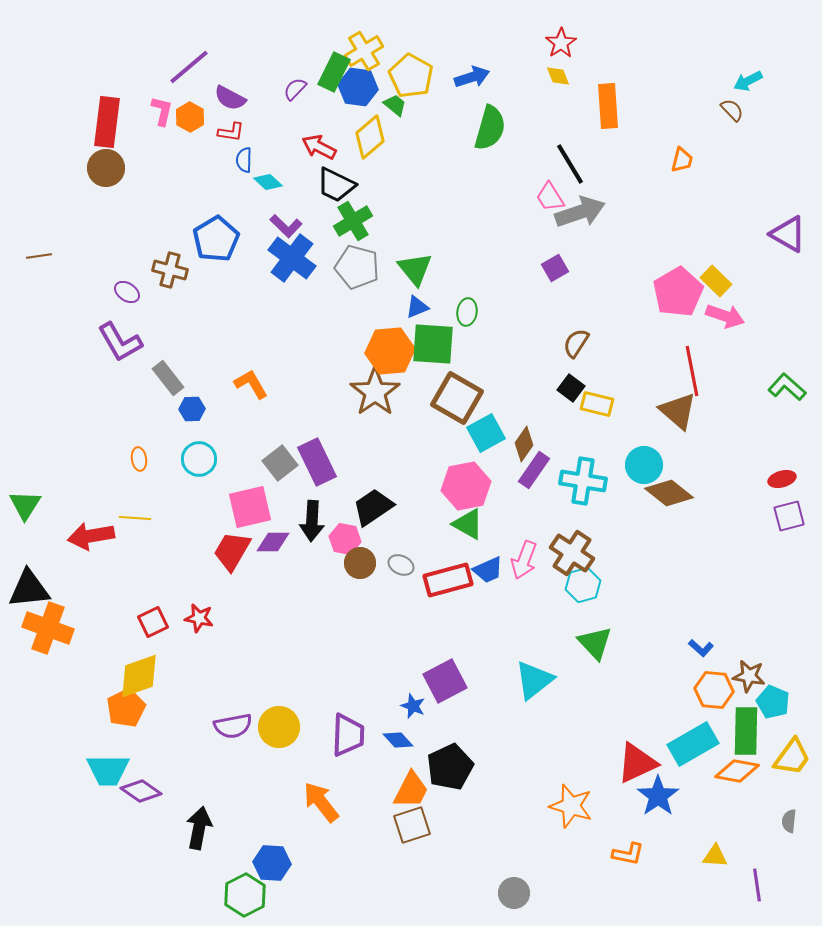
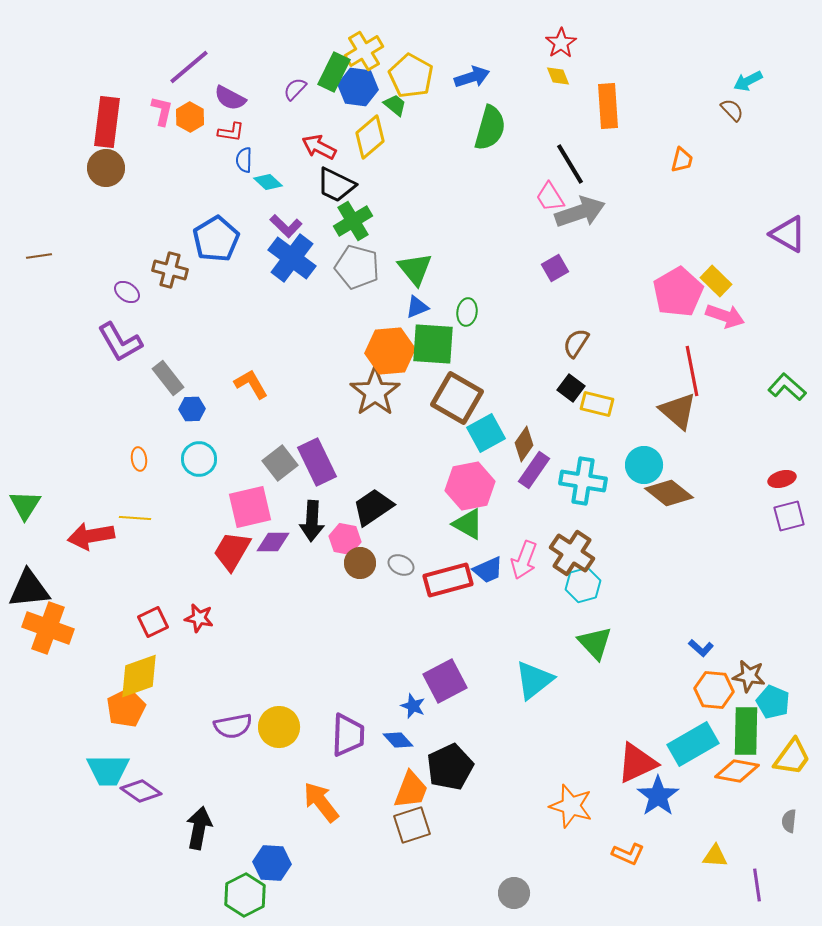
pink hexagon at (466, 486): moved 4 px right
orange trapezoid at (411, 790): rotated 6 degrees counterclockwise
orange L-shape at (628, 854): rotated 12 degrees clockwise
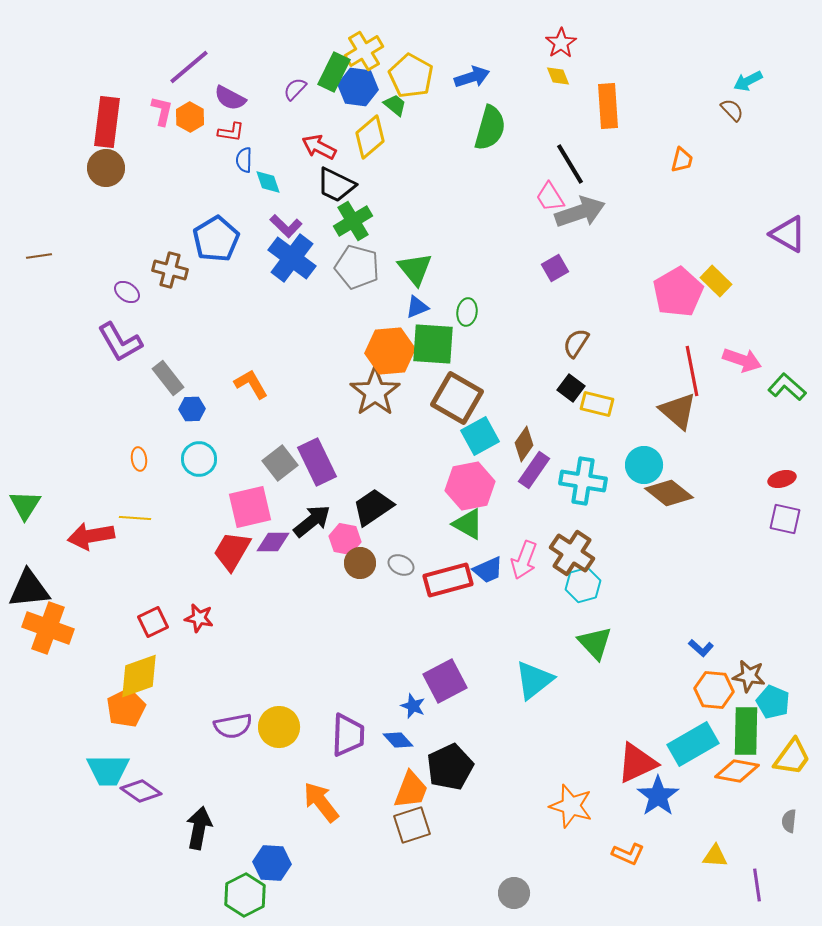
cyan diamond at (268, 182): rotated 28 degrees clockwise
pink arrow at (725, 316): moved 17 px right, 44 px down
cyan square at (486, 433): moved 6 px left, 3 px down
purple square at (789, 516): moved 4 px left, 3 px down; rotated 28 degrees clockwise
black arrow at (312, 521): rotated 132 degrees counterclockwise
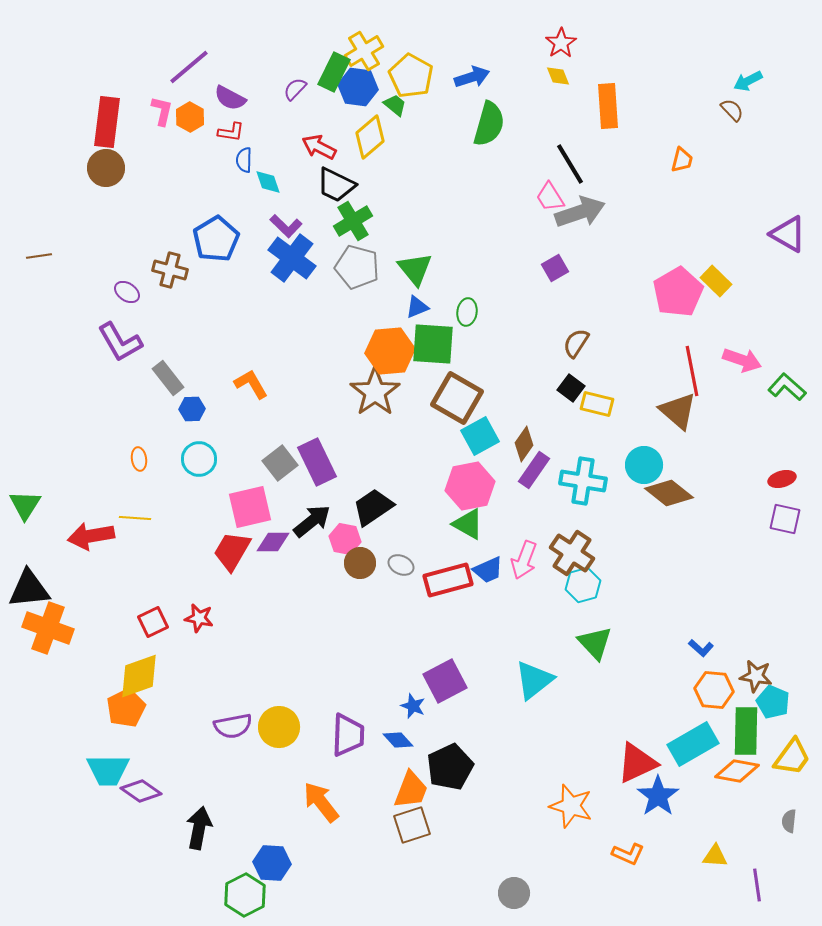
green semicircle at (490, 128): moved 1 px left, 4 px up
brown star at (749, 676): moved 7 px right
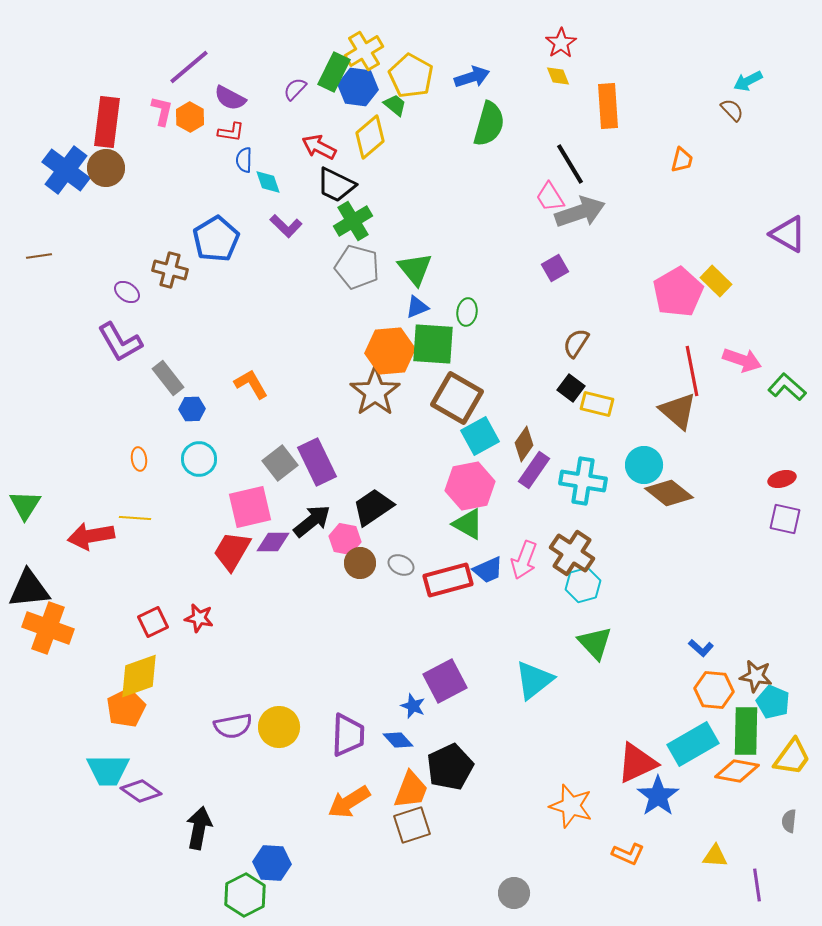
blue cross at (292, 258): moved 226 px left, 88 px up
orange arrow at (321, 802): moved 28 px right; rotated 84 degrees counterclockwise
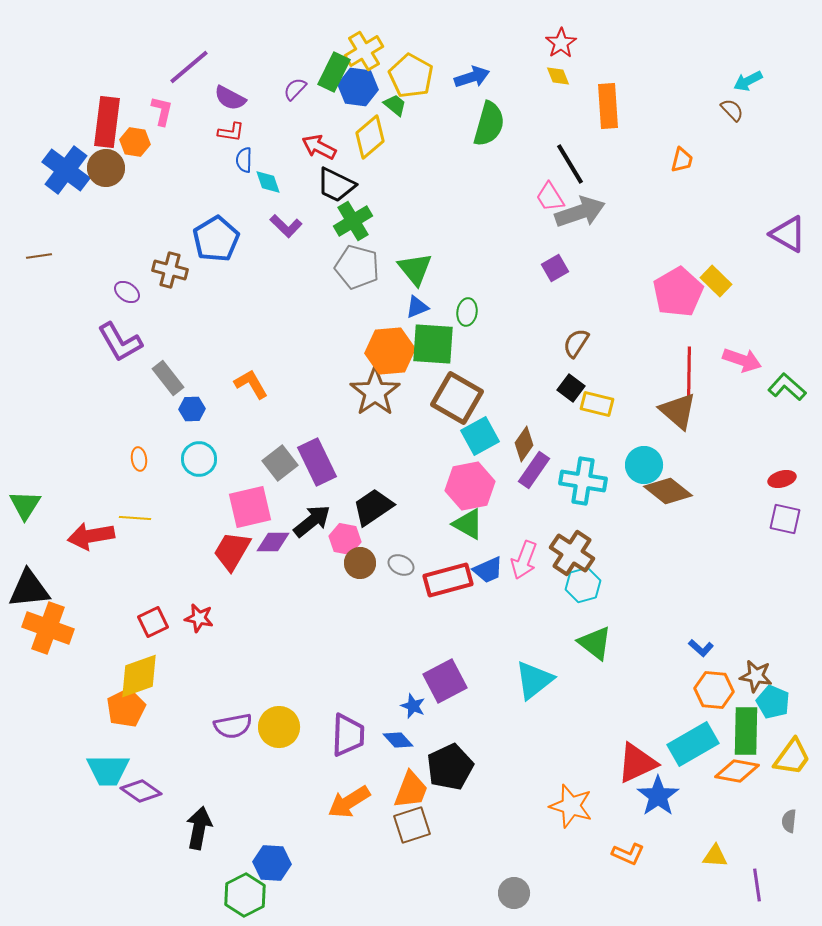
orange hexagon at (190, 117): moved 55 px left, 25 px down; rotated 20 degrees counterclockwise
red line at (692, 371): moved 3 px left, 1 px down; rotated 12 degrees clockwise
brown diamond at (669, 493): moved 1 px left, 2 px up
green triangle at (595, 643): rotated 9 degrees counterclockwise
